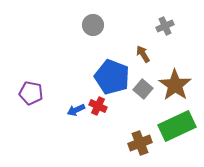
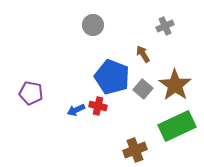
red cross: rotated 12 degrees counterclockwise
brown cross: moved 5 px left, 7 px down
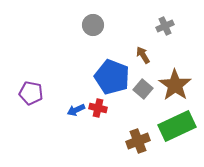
brown arrow: moved 1 px down
red cross: moved 2 px down
brown cross: moved 3 px right, 9 px up
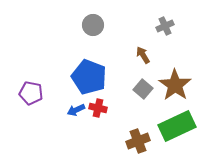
blue pentagon: moved 23 px left
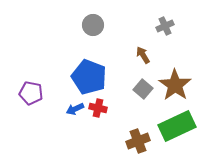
blue arrow: moved 1 px left, 1 px up
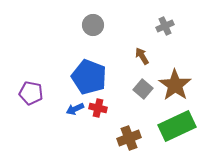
brown arrow: moved 1 px left, 1 px down
brown cross: moved 9 px left, 3 px up
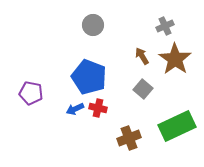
brown star: moved 26 px up
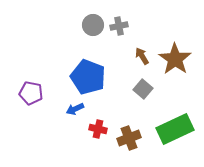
gray cross: moved 46 px left; rotated 12 degrees clockwise
blue pentagon: moved 1 px left
red cross: moved 21 px down
green rectangle: moved 2 px left, 3 px down
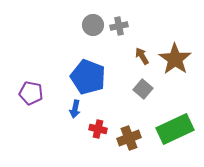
blue arrow: rotated 54 degrees counterclockwise
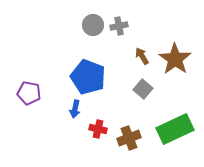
purple pentagon: moved 2 px left
